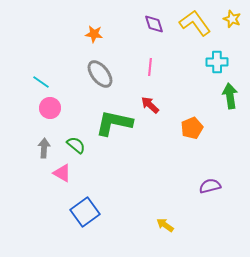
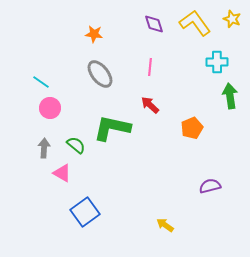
green L-shape: moved 2 px left, 5 px down
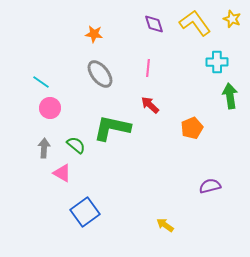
pink line: moved 2 px left, 1 px down
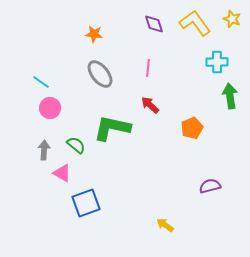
gray arrow: moved 2 px down
blue square: moved 1 px right, 9 px up; rotated 16 degrees clockwise
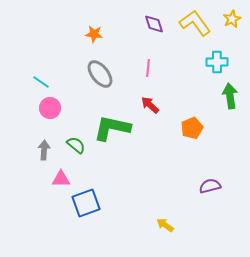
yellow star: rotated 24 degrees clockwise
pink triangle: moved 1 px left, 6 px down; rotated 30 degrees counterclockwise
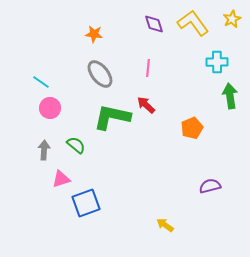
yellow L-shape: moved 2 px left
red arrow: moved 4 px left
green L-shape: moved 11 px up
pink triangle: rotated 18 degrees counterclockwise
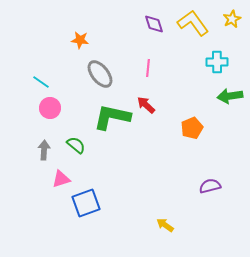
orange star: moved 14 px left, 6 px down
green arrow: rotated 90 degrees counterclockwise
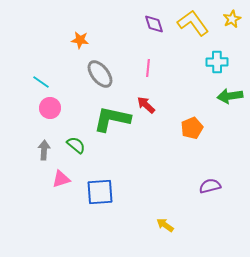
green L-shape: moved 2 px down
blue square: moved 14 px right, 11 px up; rotated 16 degrees clockwise
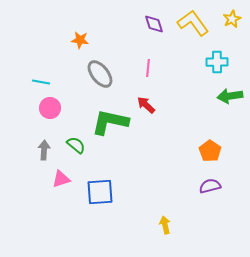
cyan line: rotated 24 degrees counterclockwise
green L-shape: moved 2 px left, 3 px down
orange pentagon: moved 18 px right, 23 px down; rotated 15 degrees counterclockwise
yellow arrow: rotated 42 degrees clockwise
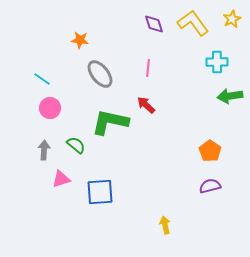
cyan line: moved 1 px right, 3 px up; rotated 24 degrees clockwise
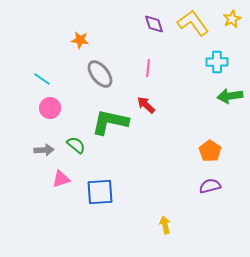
gray arrow: rotated 84 degrees clockwise
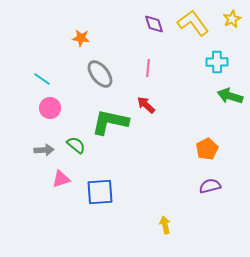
orange star: moved 1 px right, 2 px up
green arrow: rotated 25 degrees clockwise
orange pentagon: moved 3 px left, 2 px up; rotated 10 degrees clockwise
